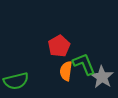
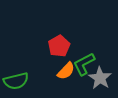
green L-shape: rotated 95 degrees counterclockwise
orange semicircle: rotated 144 degrees counterclockwise
gray star: moved 2 px left, 1 px down
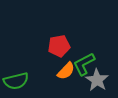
red pentagon: rotated 20 degrees clockwise
gray star: moved 3 px left, 2 px down
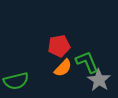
green L-shape: moved 3 px right, 2 px up; rotated 95 degrees clockwise
orange semicircle: moved 3 px left, 3 px up
gray star: moved 2 px right
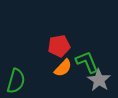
green semicircle: rotated 60 degrees counterclockwise
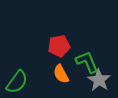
orange semicircle: moved 2 px left, 6 px down; rotated 108 degrees clockwise
green semicircle: moved 1 px right, 1 px down; rotated 20 degrees clockwise
